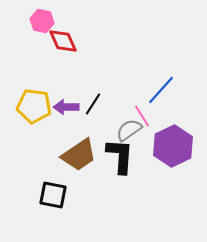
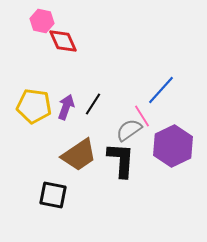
purple arrow: rotated 110 degrees clockwise
black L-shape: moved 1 px right, 4 px down
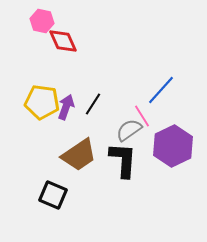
yellow pentagon: moved 8 px right, 4 px up
black L-shape: moved 2 px right
black square: rotated 12 degrees clockwise
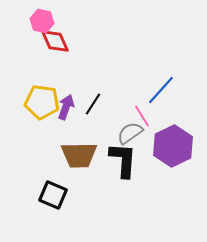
red diamond: moved 8 px left
gray semicircle: moved 1 px right, 3 px down
brown trapezoid: rotated 33 degrees clockwise
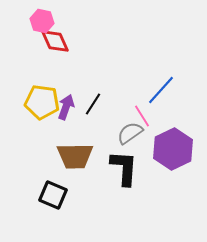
purple hexagon: moved 3 px down
brown trapezoid: moved 4 px left, 1 px down
black L-shape: moved 1 px right, 8 px down
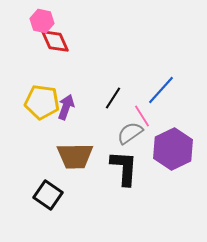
black line: moved 20 px right, 6 px up
black square: moved 5 px left; rotated 12 degrees clockwise
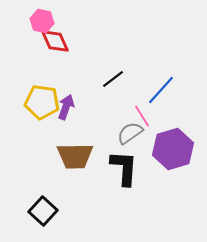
black line: moved 19 px up; rotated 20 degrees clockwise
purple hexagon: rotated 9 degrees clockwise
black square: moved 5 px left, 16 px down; rotated 8 degrees clockwise
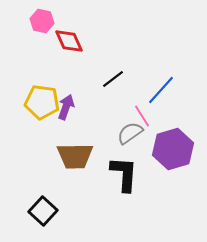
red diamond: moved 14 px right
black L-shape: moved 6 px down
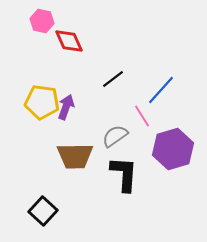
gray semicircle: moved 15 px left, 3 px down
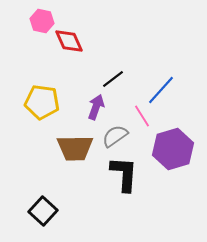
purple arrow: moved 30 px right
brown trapezoid: moved 8 px up
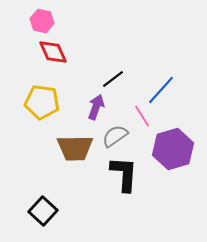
red diamond: moved 16 px left, 11 px down
